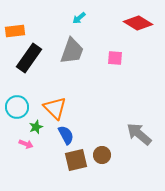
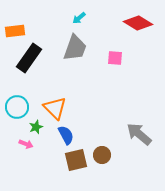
gray trapezoid: moved 3 px right, 3 px up
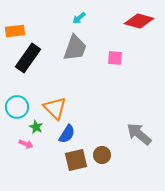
red diamond: moved 1 px right, 2 px up; rotated 16 degrees counterclockwise
black rectangle: moved 1 px left
green star: rotated 24 degrees counterclockwise
blue semicircle: moved 1 px right, 1 px up; rotated 60 degrees clockwise
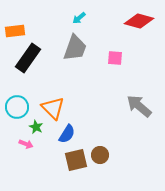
orange triangle: moved 2 px left
gray arrow: moved 28 px up
brown circle: moved 2 px left
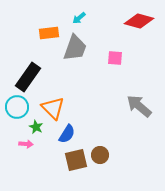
orange rectangle: moved 34 px right, 2 px down
black rectangle: moved 19 px down
pink arrow: rotated 16 degrees counterclockwise
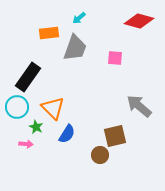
brown square: moved 39 px right, 24 px up
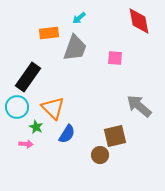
red diamond: rotated 64 degrees clockwise
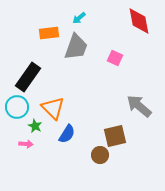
gray trapezoid: moved 1 px right, 1 px up
pink square: rotated 21 degrees clockwise
green star: moved 1 px left, 1 px up
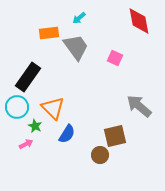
gray trapezoid: rotated 56 degrees counterclockwise
pink arrow: rotated 32 degrees counterclockwise
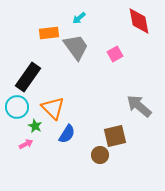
pink square: moved 4 px up; rotated 35 degrees clockwise
